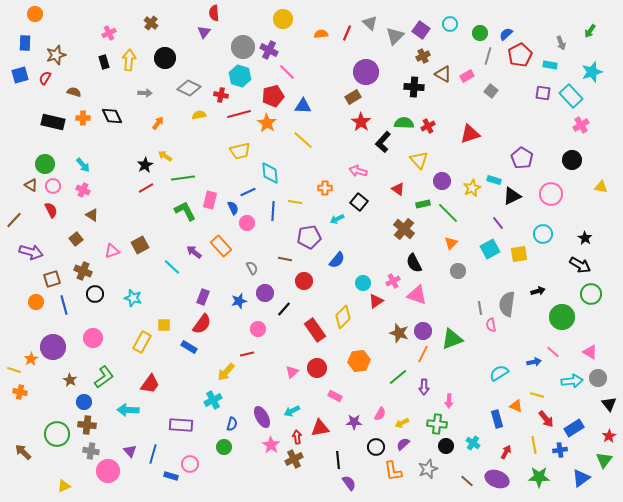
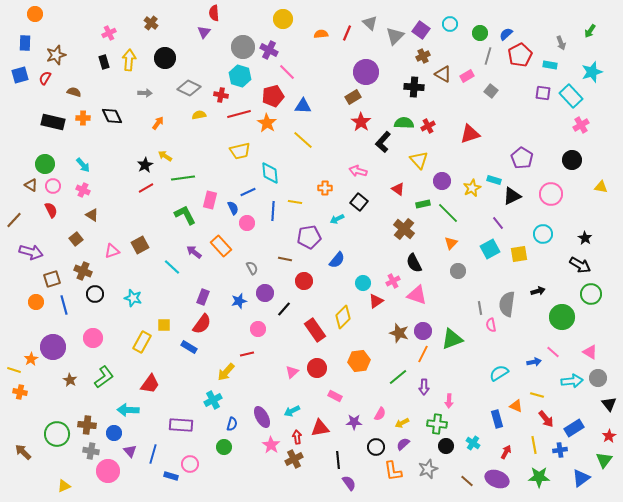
green L-shape at (185, 211): moved 4 px down
blue circle at (84, 402): moved 30 px right, 31 px down
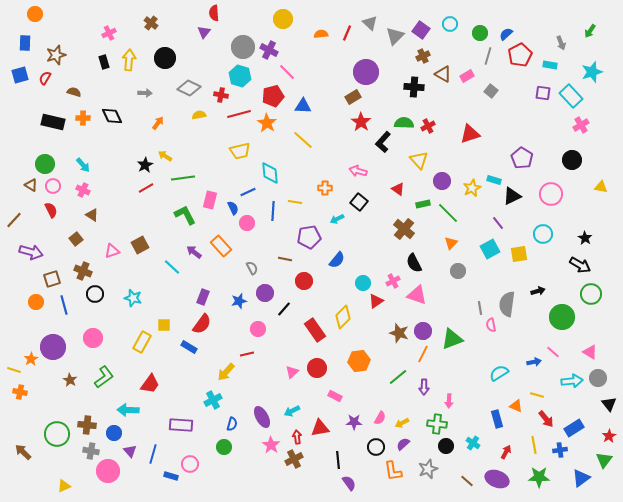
pink semicircle at (380, 414): moved 4 px down
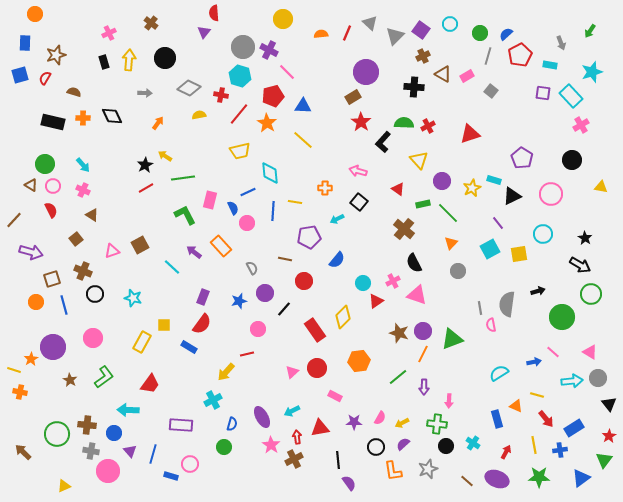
red line at (239, 114): rotated 35 degrees counterclockwise
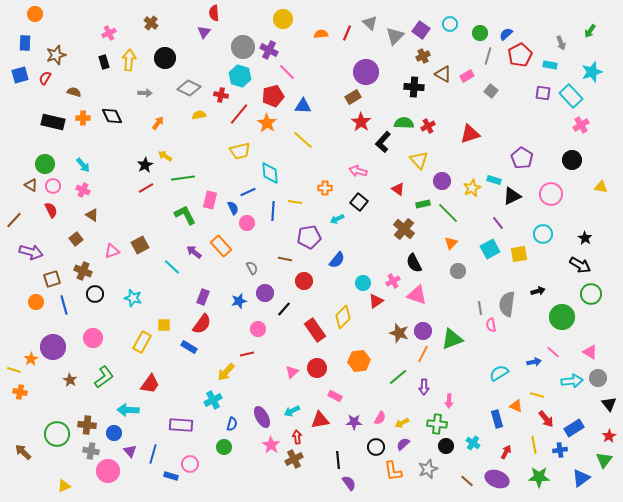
red triangle at (320, 428): moved 8 px up
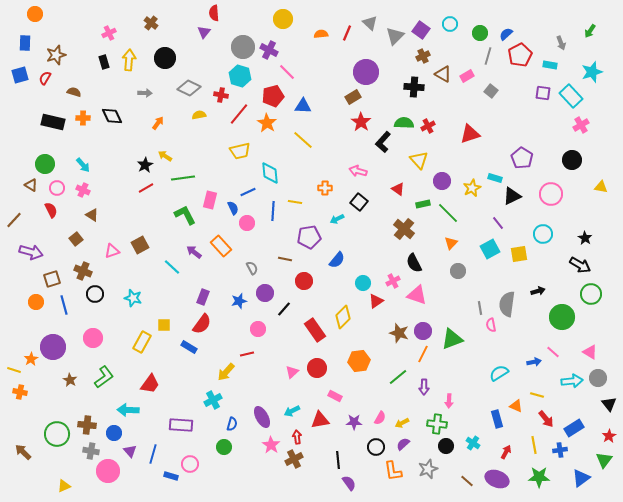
cyan rectangle at (494, 180): moved 1 px right, 2 px up
pink circle at (53, 186): moved 4 px right, 2 px down
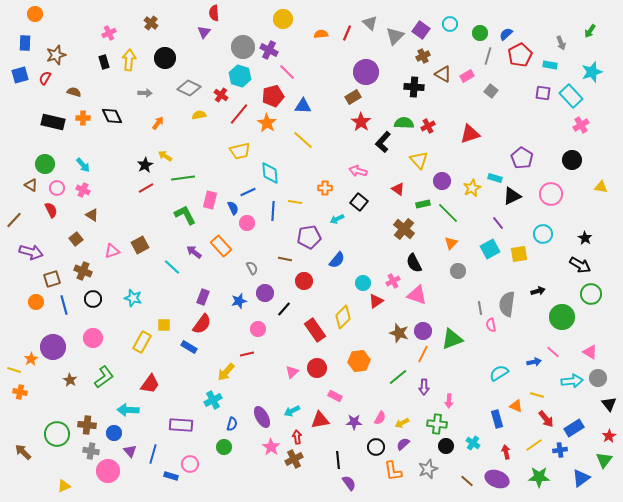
red cross at (221, 95): rotated 24 degrees clockwise
black circle at (95, 294): moved 2 px left, 5 px down
pink star at (271, 445): moved 2 px down
yellow line at (534, 445): rotated 66 degrees clockwise
red arrow at (506, 452): rotated 40 degrees counterclockwise
